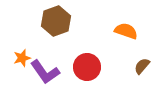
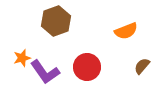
orange semicircle: rotated 140 degrees clockwise
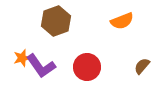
orange semicircle: moved 4 px left, 10 px up
purple L-shape: moved 4 px left, 6 px up
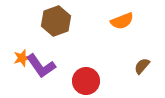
red circle: moved 1 px left, 14 px down
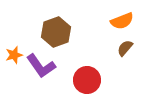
brown hexagon: moved 11 px down
orange star: moved 8 px left, 3 px up
brown semicircle: moved 17 px left, 18 px up
red circle: moved 1 px right, 1 px up
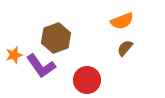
brown hexagon: moved 6 px down
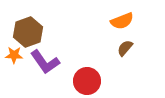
brown hexagon: moved 28 px left, 6 px up
orange star: rotated 18 degrees clockwise
purple L-shape: moved 4 px right, 4 px up
red circle: moved 1 px down
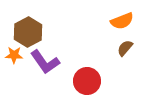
brown hexagon: rotated 8 degrees counterclockwise
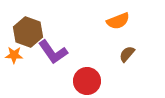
orange semicircle: moved 4 px left
brown hexagon: rotated 12 degrees counterclockwise
brown semicircle: moved 2 px right, 6 px down
purple L-shape: moved 8 px right, 10 px up
